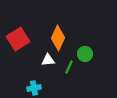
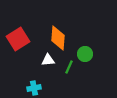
orange diamond: rotated 20 degrees counterclockwise
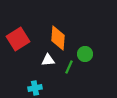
cyan cross: moved 1 px right
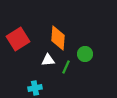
green line: moved 3 px left
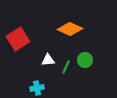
orange diamond: moved 12 px right, 9 px up; rotated 70 degrees counterclockwise
green circle: moved 6 px down
cyan cross: moved 2 px right
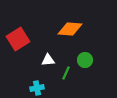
orange diamond: rotated 20 degrees counterclockwise
green line: moved 6 px down
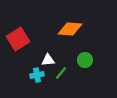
green line: moved 5 px left; rotated 16 degrees clockwise
cyan cross: moved 13 px up
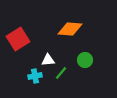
cyan cross: moved 2 px left, 1 px down
